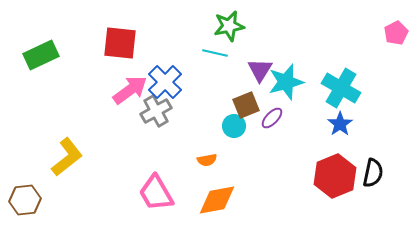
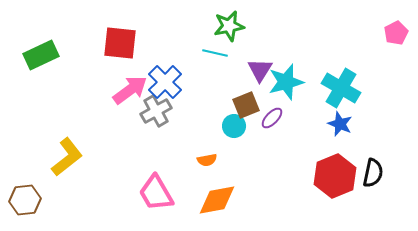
blue star: rotated 15 degrees counterclockwise
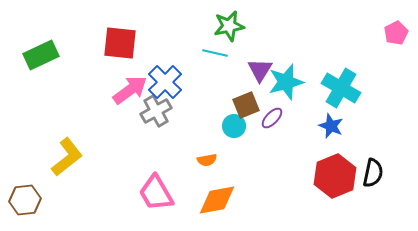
blue star: moved 9 px left, 2 px down
